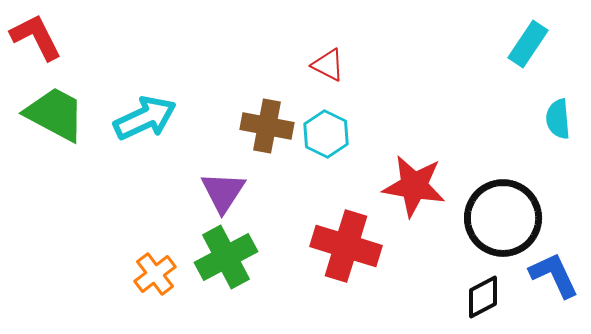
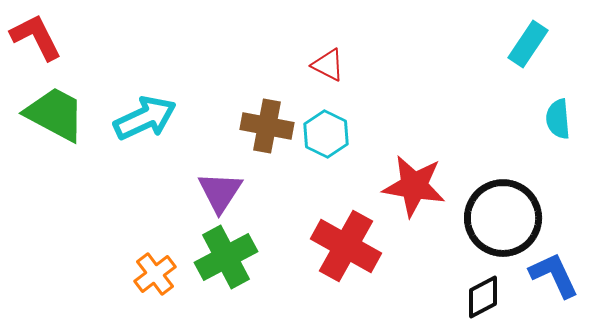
purple triangle: moved 3 px left
red cross: rotated 12 degrees clockwise
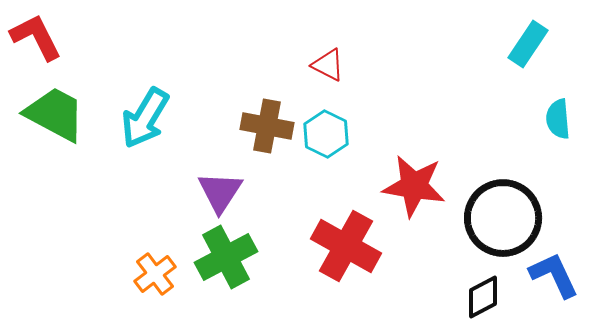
cyan arrow: rotated 146 degrees clockwise
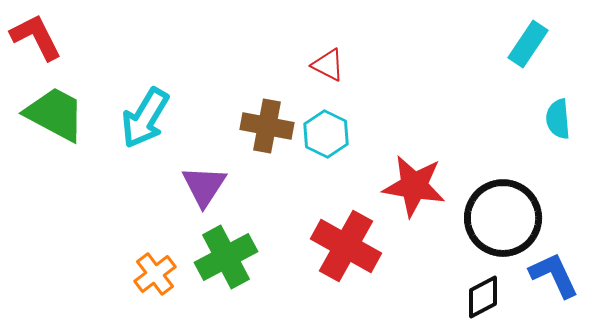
purple triangle: moved 16 px left, 6 px up
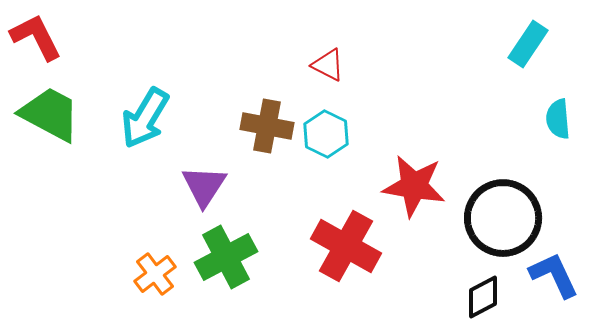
green trapezoid: moved 5 px left
